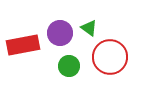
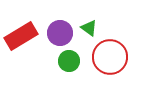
red rectangle: moved 2 px left, 9 px up; rotated 20 degrees counterclockwise
green circle: moved 5 px up
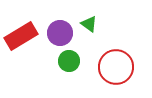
green triangle: moved 4 px up
red circle: moved 6 px right, 10 px down
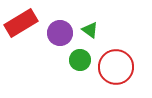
green triangle: moved 1 px right, 6 px down
red rectangle: moved 13 px up
green circle: moved 11 px right, 1 px up
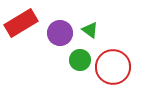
red circle: moved 3 px left
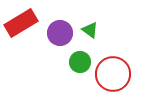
green circle: moved 2 px down
red circle: moved 7 px down
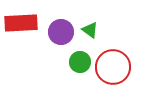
red rectangle: rotated 28 degrees clockwise
purple circle: moved 1 px right, 1 px up
red circle: moved 7 px up
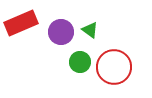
red rectangle: rotated 20 degrees counterclockwise
red circle: moved 1 px right
